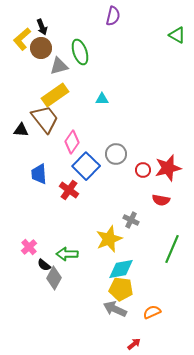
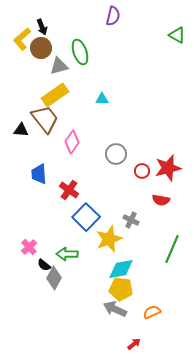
blue square: moved 51 px down
red circle: moved 1 px left, 1 px down
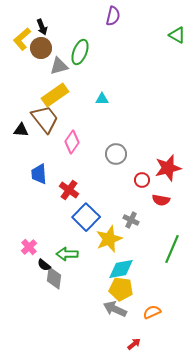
green ellipse: rotated 40 degrees clockwise
red circle: moved 9 px down
gray diamond: rotated 20 degrees counterclockwise
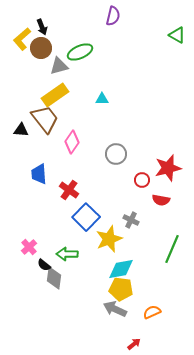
green ellipse: rotated 45 degrees clockwise
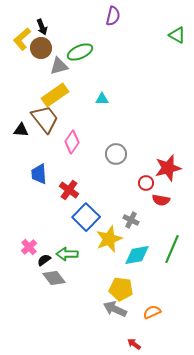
red circle: moved 4 px right, 3 px down
black semicircle: moved 5 px up; rotated 104 degrees clockwise
cyan diamond: moved 16 px right, 14 px up
gray diamond: rotated 45 degrees counterclockwise
red arrow: rotated 104 degrees counterclockwise
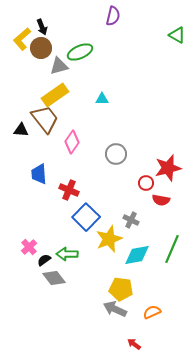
red cross: rotated 12 degrees counterclockwise
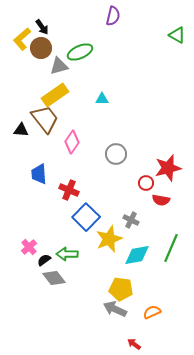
black arrow: rotated 14 degrees counterclockwise
green line: moved 1 px left, 1 px up
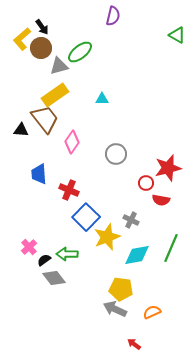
green ellipse: rotated 15 degrees counterclockwise
yellow star: moved 2 px left, 2 px up
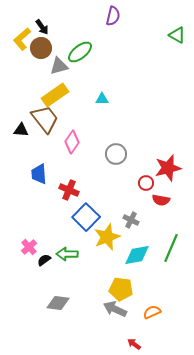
gray diamond: moved 4 px right, 25 px down; rotated 45 degrees counterclockwise
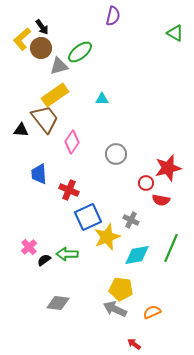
green triangle: moved 2 px left, 2 px up
blue square: moved 2 px right; rotated 20 degrees clockwise
